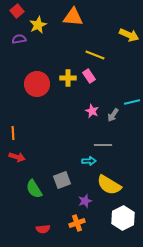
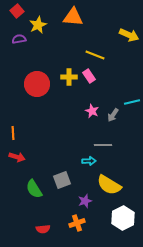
yellow cross: moved 1 px right, 1 px up
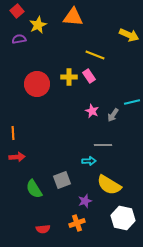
red arrow: rotated 21 degrees counterclockwise
white hexagon: rotated 20 degrees counterclockwise
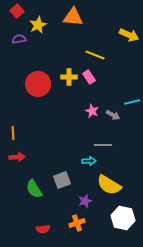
pink rectangle: moved 1 px down
red circle: moved 1 px right
gray arrow: rotated 96 degrees counterclockwise
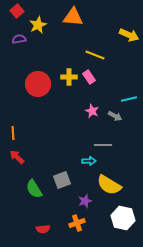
cyan line: moved 3 px left, 3 px up
gray arrow: moved 2 px right, 1 px down
red arrow: rotated 133 degrees counterclockwise
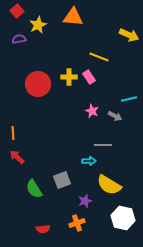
yellow line: moved 4 px right, 2 px down
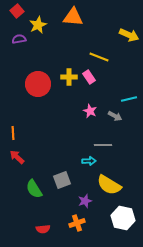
pink star: moved 2 px left
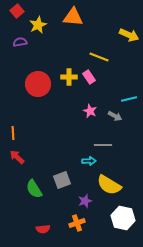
purple semicircle: moved 1 px right, 3 px down
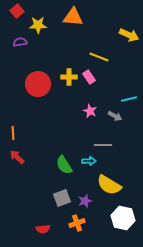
yellow star: rotated 24 degrees clockwise
gray square: moved 18 px down
green semicircle: moved 30 px right, 24 px up
